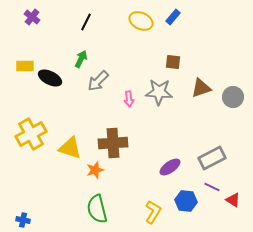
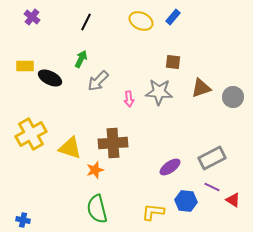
yellow L-shape: rotated 115 degrees counterclockwise
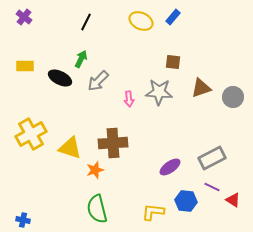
purple cross: moved 8 px left
black ellipse: moved 10 px right
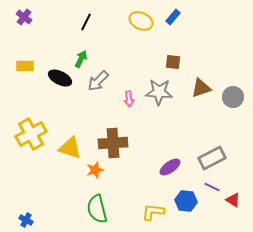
blue cross: moved 3 px right; rotated 16 degrees clockwise
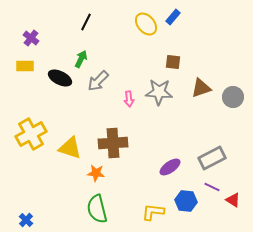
purple cross: moved 7 px right, 21 px down
yellow ellipse: moved 5 px right, 3 px down; rotated 25 degrees clockwise
orange star: moved 1 px right, 3 px down; rotated 24 degrees clockwise
blue cross: rotated 16 degrees clockwise
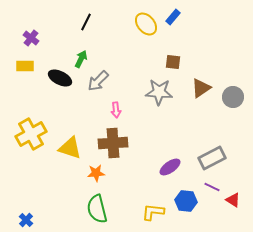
brown triangle: rotated 15 degrees counterclockwise
pink arrow: moved 13 px left, 11 px down
orange star: rotated 12 degrees counterclockwise
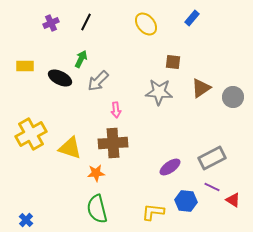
blue rectangle: moved 19 px right, 1 px down
purple cross: moved 20 px right, 15 px up; rotated 28 degrees clockwise
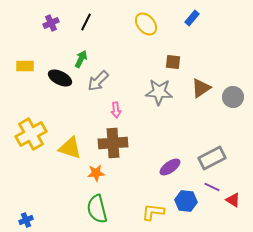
blue cross: rotated 24 degrees clockwise
